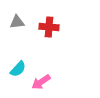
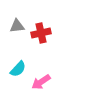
gray triangle: moved 4 px down
red cross: moved 8 px left, 6 px down; rotated 18 degrees counterclockwise
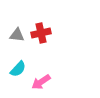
gray triangle: moved 9 px down; rotated 14 degrees clockwise
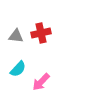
gray triangle: moved 1 px left, 1 px down
pink arrow: rotated 12 degrees counterclockwise
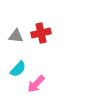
pink arrow: moved 5 px left, 2 px down
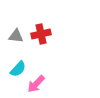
red cross: moved 1 px down
